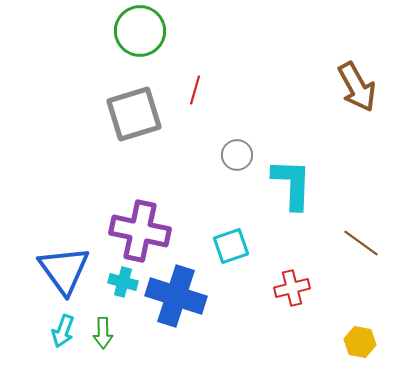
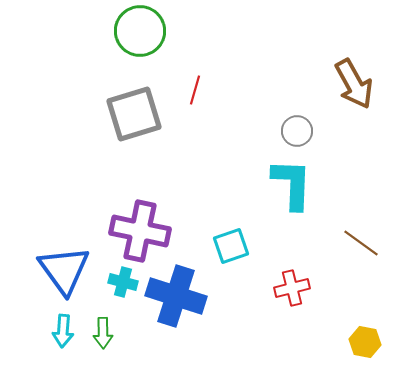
brown arrow: moved 3 px left, 3 px up
gray circle: moved 60 px right, 24 px up
cyan arrow: rotated 16 degrees counterclockwise
yellow hexagon: moved 5 px right
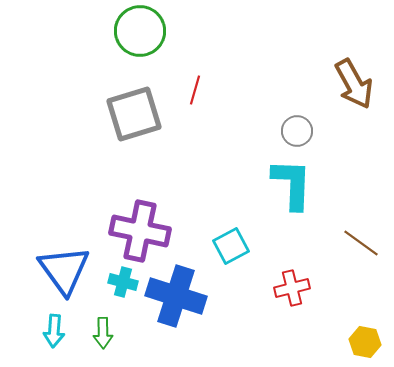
cyan square: rotated 9 degrees counterclockwise
cyan arrow: moved 9 px left
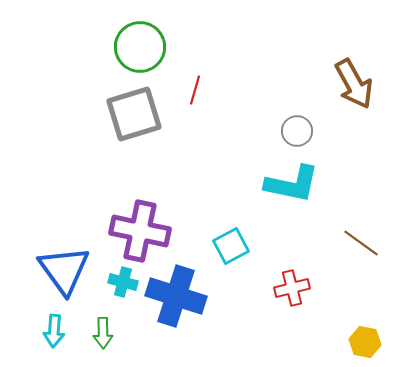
green circle: moved 16 px down
cyan L-shape: rotated 100 degrees clockwise
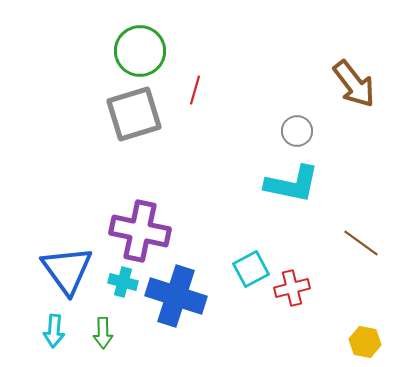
green circle: moved 4 px down
brown arrow: rotated 9 degrees counterclockwise
cyan square: moved 20 px right, 23 px down
blue triangle: moved 3 px right
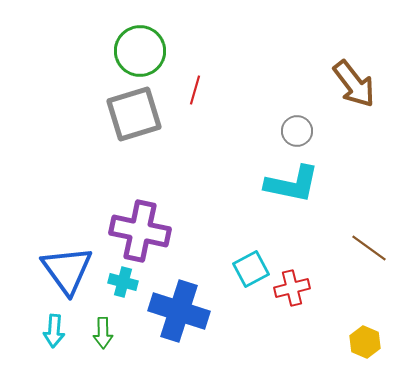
brown line: moved 8 px right, 5 px down
blue cross: moved 3 px right, 15 px down
yellow hexagon: rotated 12 degrees clockwise
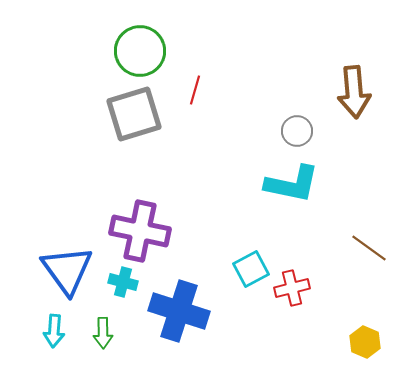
brown arrow: moved 8 px down; rotated 33 degrees clockwise
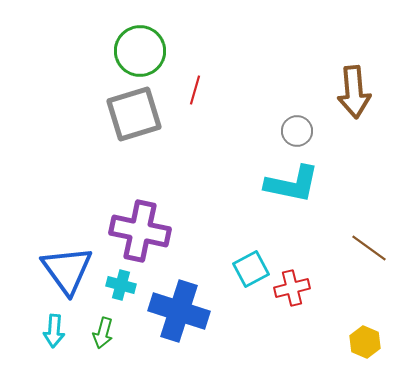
cyan cross: moved 2 px left, 3 px down
green arrow: rotated 16 degrees clockwise
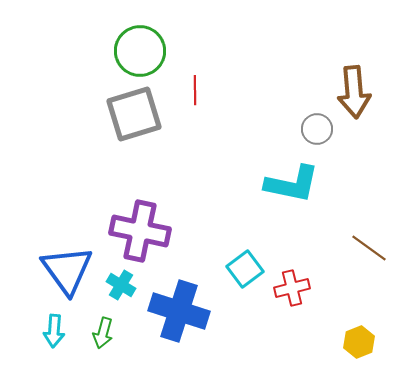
red line: rotated 16 degrees counterclockwise
gray circle: moved 20 px right, 2 px up
cyan square: moved 6 px left; rotated 9 degrees counterclockwise
cyan cross: rotated 16 degrees clockwise
yellow hexagon: moved 6 px left; rotated 16 degrees clockwise
